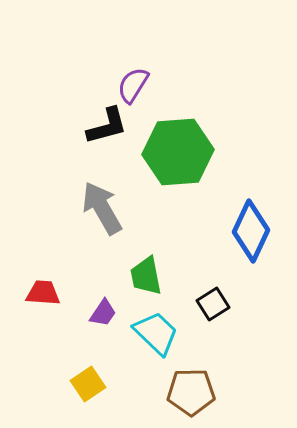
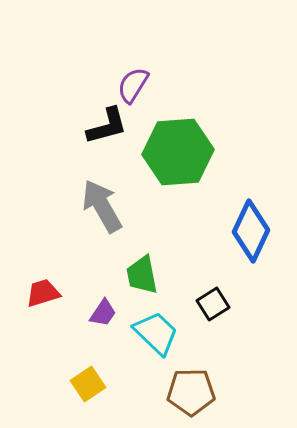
gray arrow: moved 2 px up
green trapezoid: moved 4 px left, 1 px up
red trapezoid: rotated 21 degrees counterclockwise
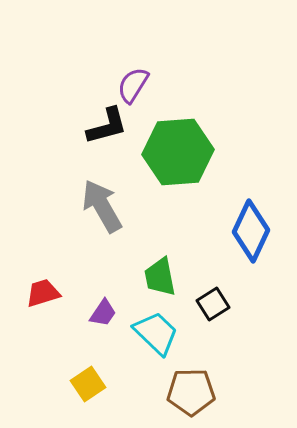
green trapezoid: moved 18 px right, 2 px down
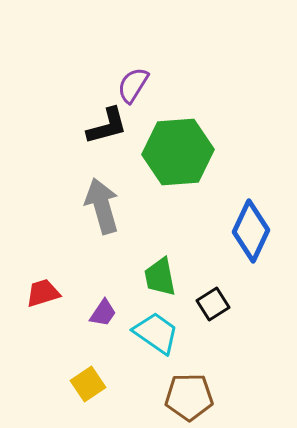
gray arrow: rotated 14 degrees clockwise
cyan trapezoid: rotated 9 degrees counterclockwise
brown pentagon: moved 2 px left, 5 px down
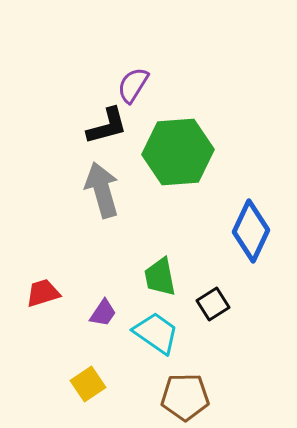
gray arrow: moved 16 px up
brown pentagon: moved 4 px left
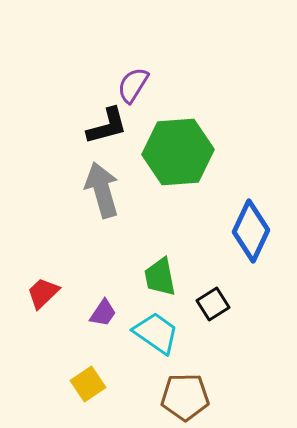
red trapezoid: rotated 27 degrees counterclockwise
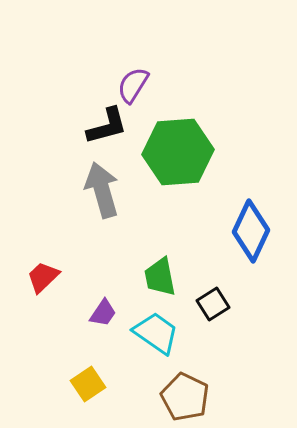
red trapezoid: moved 16 px up
brown pentagon: rotated 27 degrees clockwise
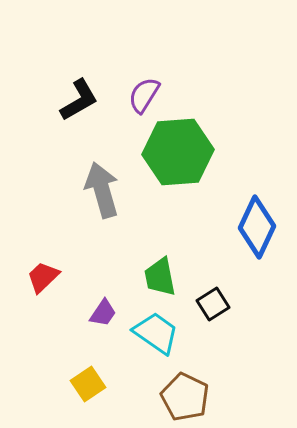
purple semicircle: moved 11 px right, 10 px down
black L-shape: moved 28 px left, 26 px up; rotated 15 degrees counterclockwise
blue diamond: moved 6 px right, 4 px up
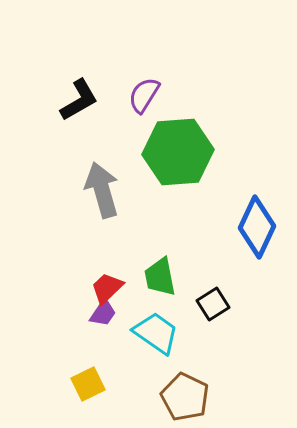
red trapezoid: moved 64 px right, 11 px down
yellow square: rotated 8 degrees clockwise
